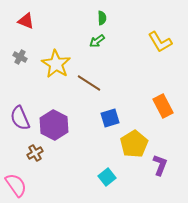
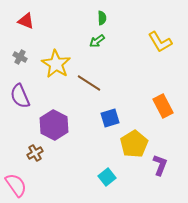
purple semicircle: moved 22 px up
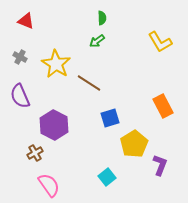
pink semicircle: moved 33 px right
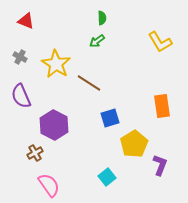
purple semicircle: moved 1 px right
orange rectangle: moved 1 px left; rotated 20 degrees clockwise
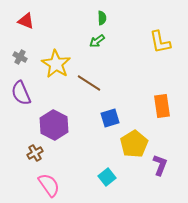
yellow L-shape: rotated 20 degrees clockwise
purple semicircle: moved 3 px up
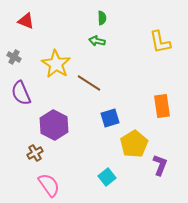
green arrow: rotated 49 degrees clockwise
gray cross: moved 6 px left
